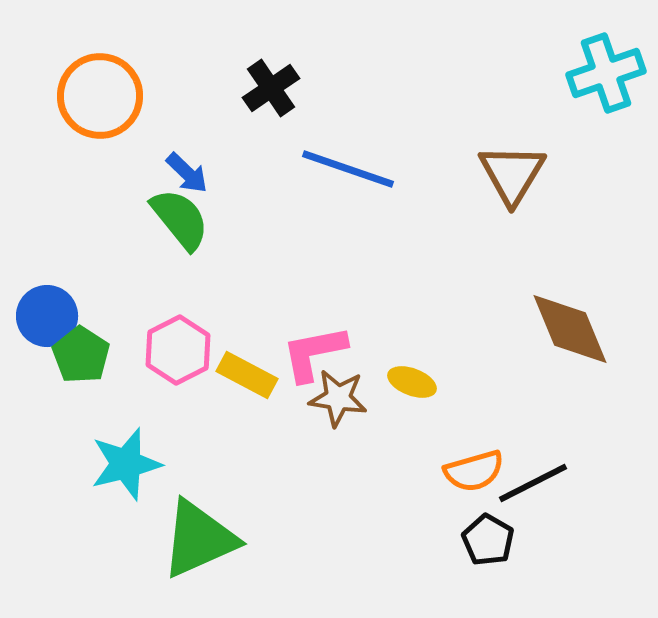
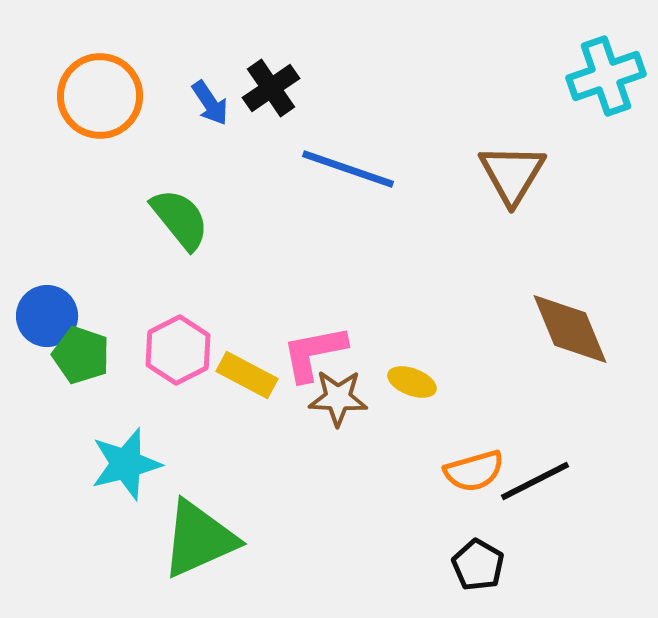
cyan cross: moved 3 px down
blue arrow: moved 23 px right, 70 px up; rotated 12 degrees clockwise
green pentagon: rotated 14 degrees counterclockwise
brown star: rotated 6 degrees counterclockwise
black line: moved 2 px right, 2 px up
black pentagon: moved 10 px left, 25 px down
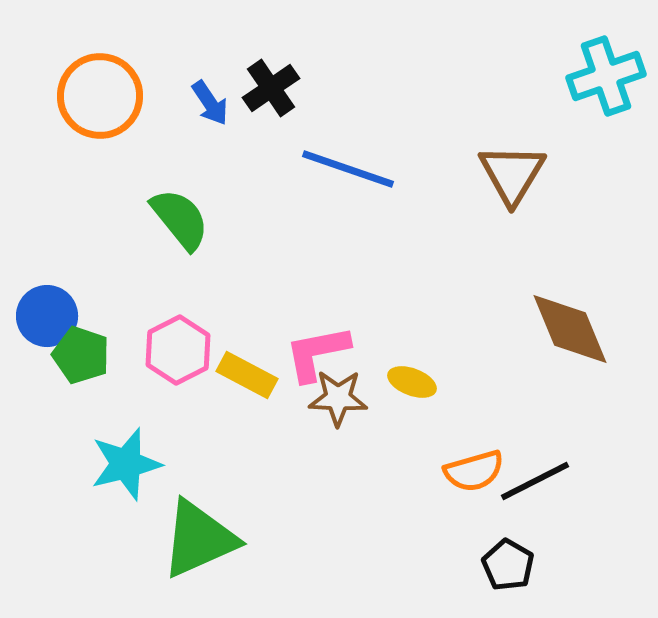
pink L-shape: moved 3 px right
black pentagon: moved 30 px right
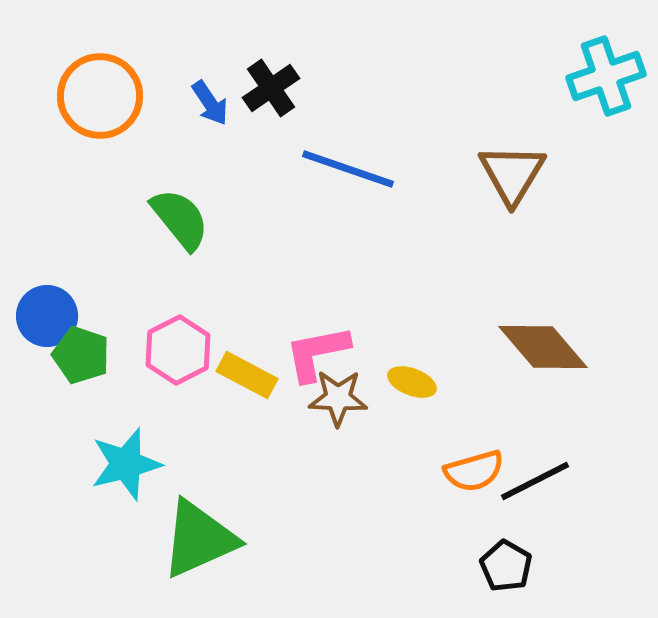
brown diamond: moved 27 px left, 18 px down; rotated 18 degrees counterclockwise
black pentagon: moved 2 px left, 1 px down
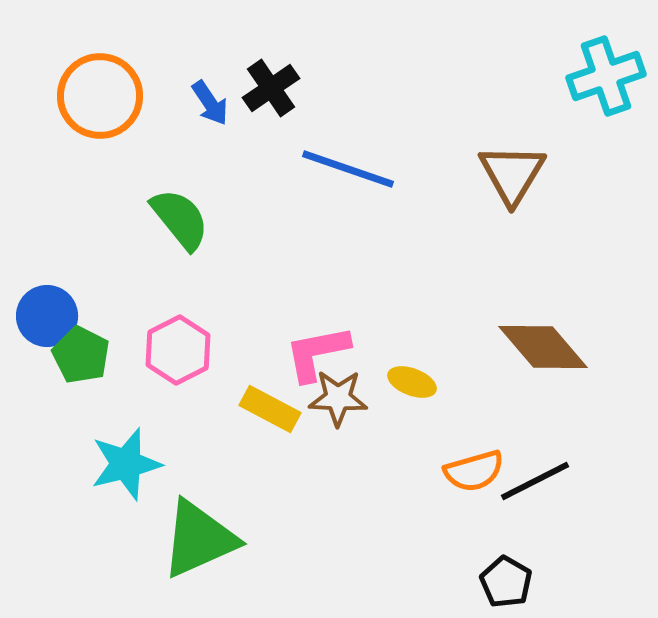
green pentagon: rotated 8 degrees clockwise
yellow rectangle: moved 23 px right, 34 px down
black pentagon: moved 16 px down
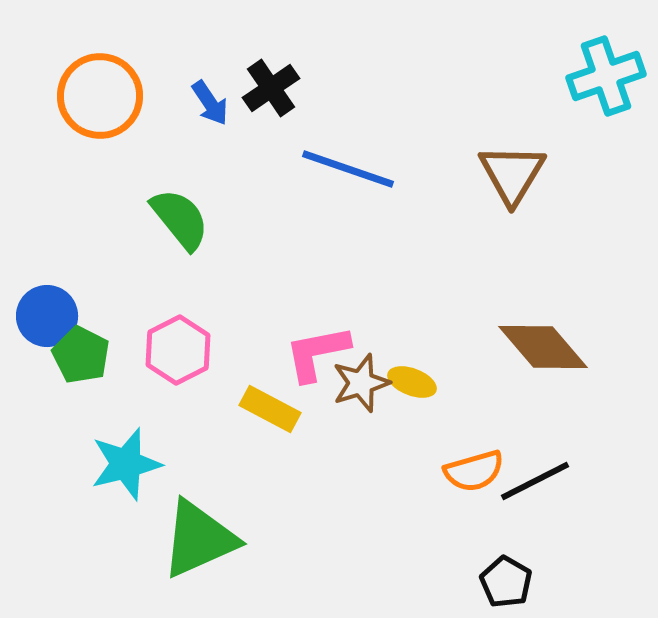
brown star: moved 23 px right, 15 px up; rotated 20 degrees counterclockwise
